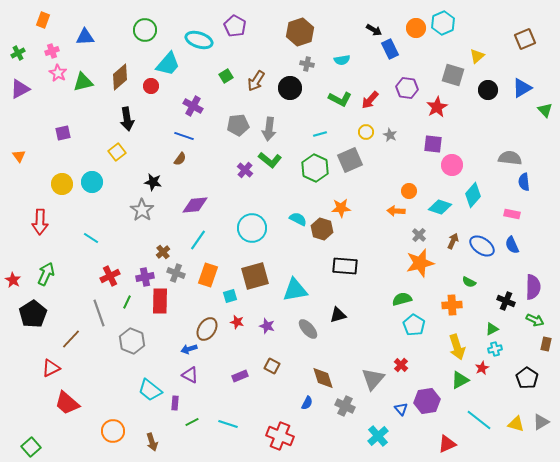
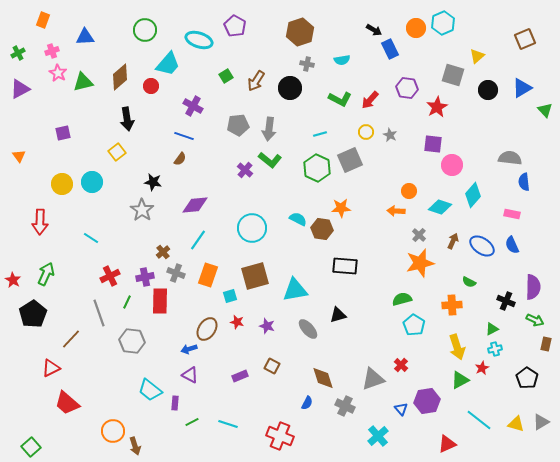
green hexagon at (315, 168): moved 2 px right
brown hexagon at (322, 229): rotated 10 degrees counterclockwise
gray hexagon at (132, 341): rotated 15 degrees counterclockwise
gray triangle at (373, 379): rotated 30 degrees clockwise
brown arrow at (152, 442): moved 17 px left, 4 px down
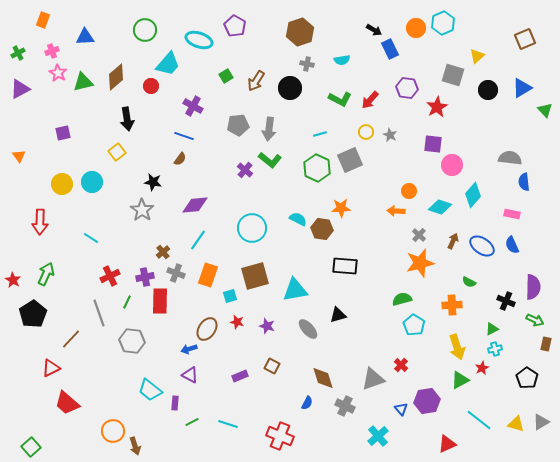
brown diamond at (120, 77): moved 4 px left
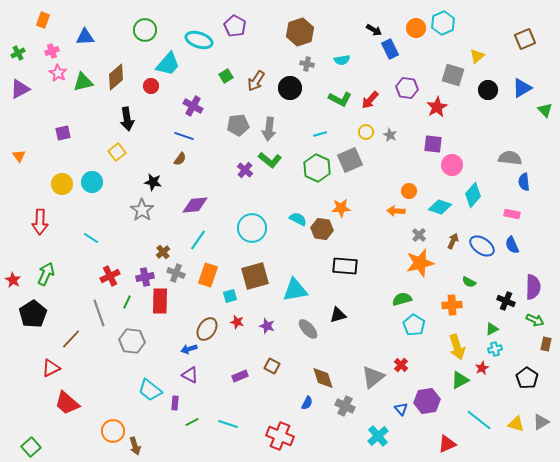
gray triangle at (373, 379): moved 2 px up; rotated 20 degrees counterclockwise
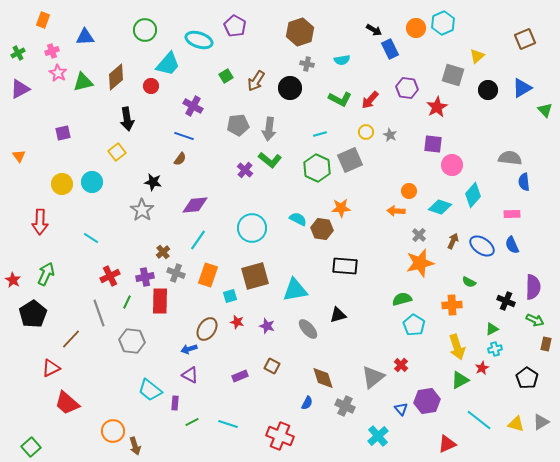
pink rectangle at (512, 214): rotated 14 degrees counterclockwise
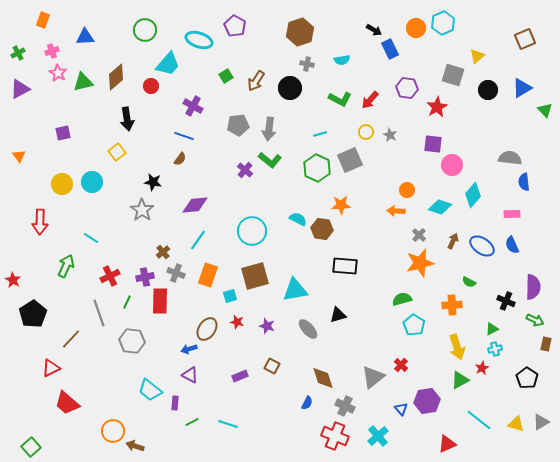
orange circle at (409, 191): moved 2 px left, 1 px up
orange star at (341, 208): moved 3 px up
cyan circle at (252, 228): moved 3 px down
green arrow at (46, 274): moved 20 px right, 8 px up
red cross at (280, 436): moved 55 px right
brown arrow at (135, 446): rotated 126 degrees clockwise
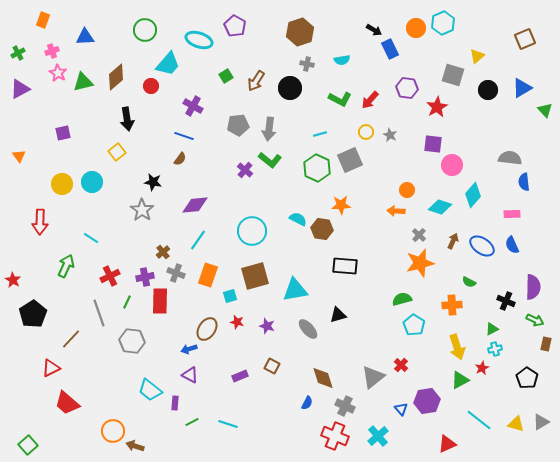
green square at (31, 447): moved 3 px left, 2 px up
